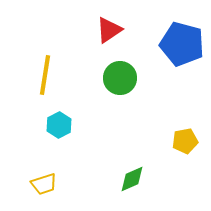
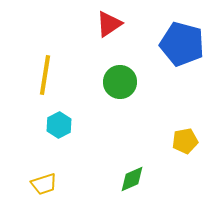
red triangle: moved 6 px up
green circle: moved 4 px down
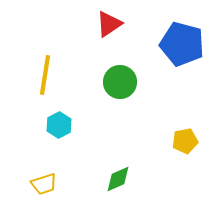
green diamond: moved 14 px left
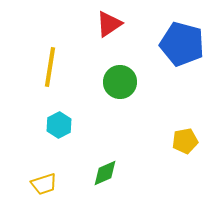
yellow line: moved 5 px right, 8 px up
green diamond: moved 13 px left, 6 px up
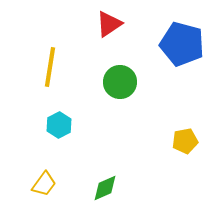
green diamond: moved 15 px down
yellow trapezoid: rotated 36 degrees counterclockwise
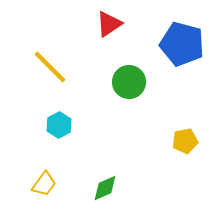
yellow line: rotated 54 degrees counterclockwise
green circle: moved 9 px right
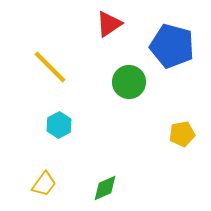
blue pentagon: moved 10 px left, 2 px down
yellow pentagon: moved 3 px left, 7 px up
